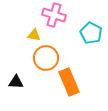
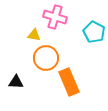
pink cross: moved 1 px right, 2 px down
cyan pentagon: moved 3 px right, 1 px up
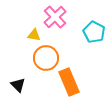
pink cross: rotated 30 degrees clockwise
black triangle: moved 2 px right, 3 px down; rotated 42 degrees clockwise
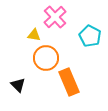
cyan pentagon: moved 4 px left, 4 px down
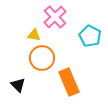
orange circle: moved 4 px left
